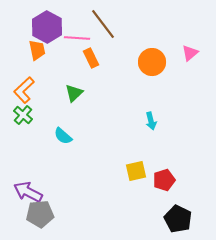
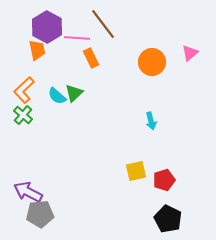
cyan semicircle: moved 6 px left, 40 px up
black pentagon: moved 10 px left
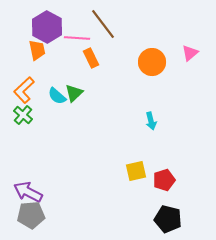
gray pentagon: moved 9 px left, 1 px down
black pentagon: rotated 12 degrees counterclockwise
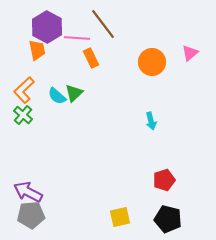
yellow square: moved 16 px left, 46 px down
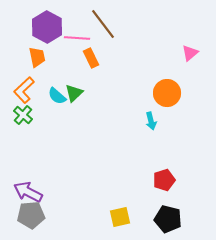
orange trapezoid: moved 7 px down
orange circle: moved 15 px right, 31 px down
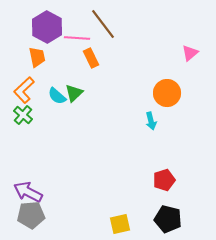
yellow square: moved 7 px down
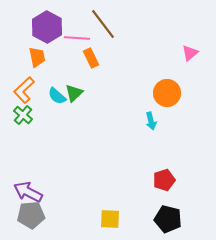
yellow square: moved 10 px left, 5 px up; rotated 15 degrees clockwise
